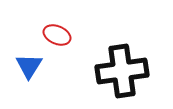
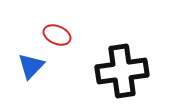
blue triangle: moved 2 px right; rotated 12 degrees clockwise
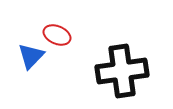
blue triangle: moved 10 px up
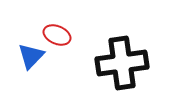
black cross: moved 8 px up
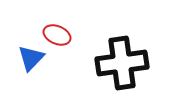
blue triangle: moved 2 px down
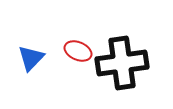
red ellipse: moved 21 px right, 16 px down
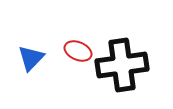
black cross: moved 2 px down
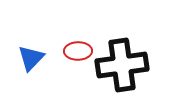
red ellipse: rotated 24 degrees counterclockwise
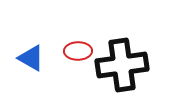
blue triangle: rotated 44 degrees counterclockwise
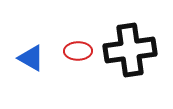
black cross: moved 8 px right, 15 px up
